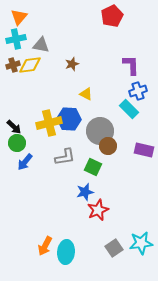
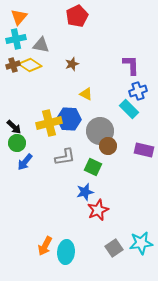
red pentagon: moved 35 px left
yellow diamond: rotated 40 degrees clockwise
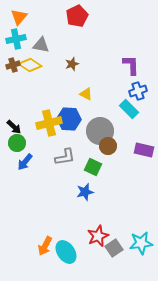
red star: moved 26 px down
cyan ellipse: rotated 40 degrees counterclockwise
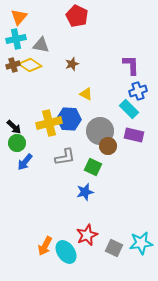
red pentagon: rotated 20 degrees counterclockwise
purple rectangle: moved 10 px left, 15 px up
red star: moved 11 px left, 1 px up
gray square: rotated 30 degrees counterclockwise
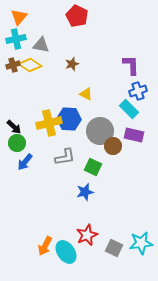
brown circle: moved 5 px right
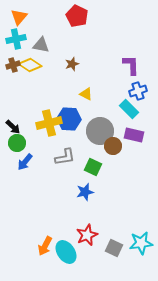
black arrow: moved 1 px left
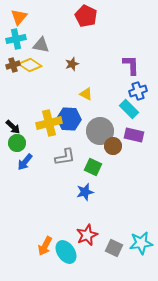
red pentagon: moved 9 px right
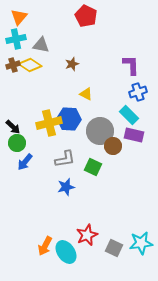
blue cross: moved 1 px down
cyan rectangle: moved 6 px down
gray L-shape: moved 2 px down
blue star: moved 19 px left, 5 px up
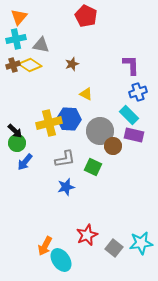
black arrow: moved 2 px right, 4 px down
gray square: rotated 12 degrees clockwise
cyan ellipse: moved 5 px left, 8 px down
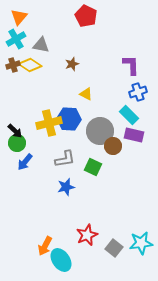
cyan cross: rotated 18 degrees counterclockwise
